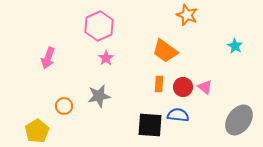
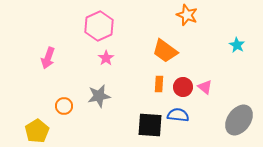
cyan star: moved 2 px right, 1 px up
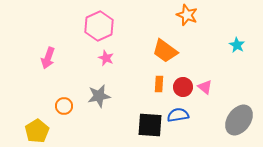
pink star: rotated 14 degrees counterclockwise
blue semicircle: rotated 15 degrees counterclockwise
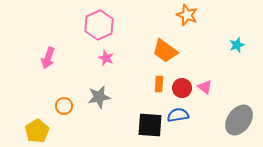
pink hexagon: moved 1 px up
cyan star: rotated 21 degrees clockwise
red circle: moved 1 px left, 1 px down
gray star: moved 1 px down
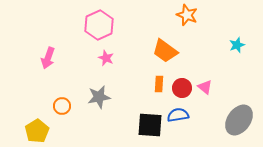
orange circle: moved 2 px left
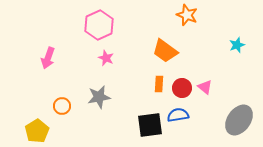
black square: rotated 12 degrees counterclockwise
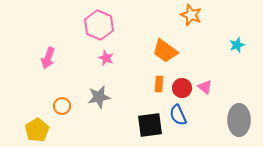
orange star: moved 4 px right
pink hexagon: rotated 12 degrees counterclockwise
blue semicircle: rotated 105 degrees counterclockwise
gray ellipse: rotated 36 degrees counterclockwise
yellow pentagon: moved 1 px up
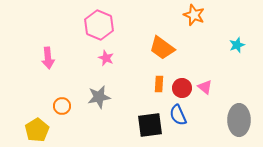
orange star: moved 3 px right
orange trapezoid: moved 3 px left, 3 px up
pink arrow: rotated 25 degrees counterclockwise
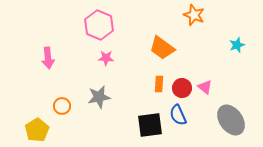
pink star: rotated 21 degrees counterclockwise
gray ellipse: moved 8 px left; rotated 36 degrees counterclockwise
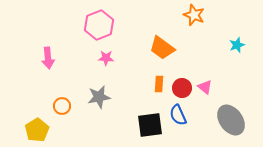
pink hexagon: rotated 16 degrees clockwise
